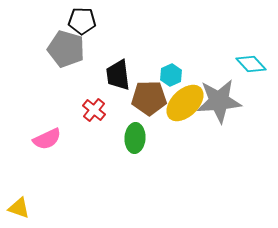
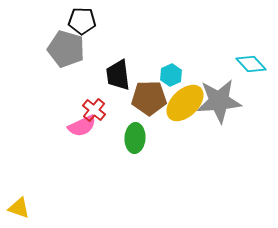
pink semicircle: moved 35 px right, 13 px up
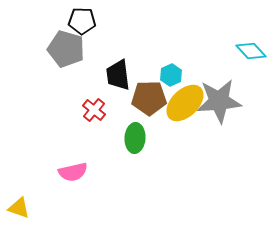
cyan diamond: moved 13 px up
pink semicircle: moved 9 px left, 46 px down; rotated 12 degrees clockwise
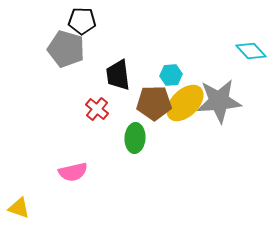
cyan hexagon: rotated 20 degrees clockwise
brown pentagon: moved 5 px right, 5 px down
red cross: moved 3 px right, 1 px up
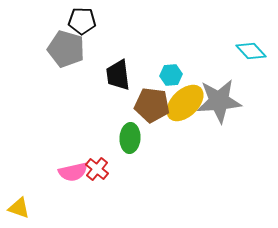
brown pentagon: moved 2 px left, 2 px down; rotated 8 degrees clockwise
red cross: moved 60 px down
green ellipse: moved 5 px left
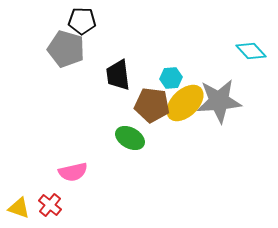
cyan hexagon: moved 3 px down
green ellipse: rotated 64 degrees counterclockwise
red cross: moved 47 px left, 36 px down
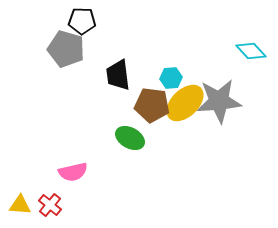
yellow triangle: moved 1 px right, 3 px up; rotated 15 degrees counterclockwise
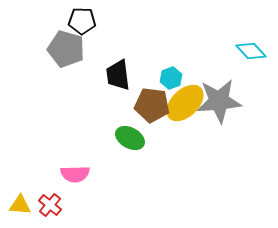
cyan hexagon: rotated 15 degrees counterclockwise
pink semicircle: moved 2 px right, 2 px down; rotated 12 degrees clockwise
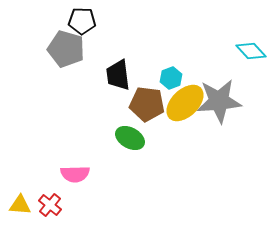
brown pentagon: moved 5 px left, 1 px up
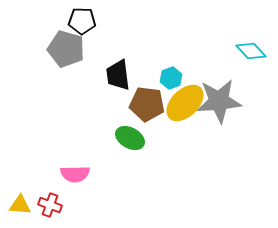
red cross: rotated 20 degrees counterclockwise
